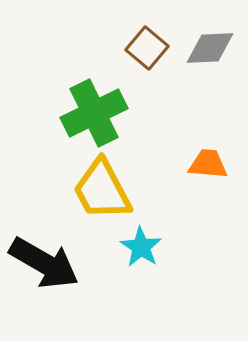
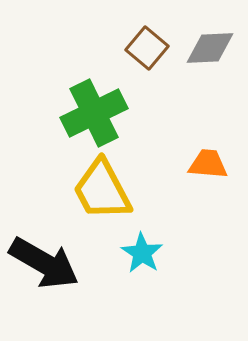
cyan star: moved 1 px right, 6 px down
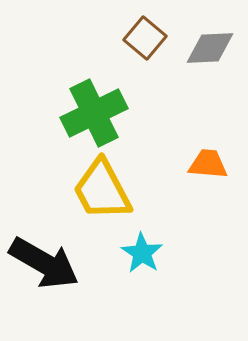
brown square: moved 2 px left, 10 px up
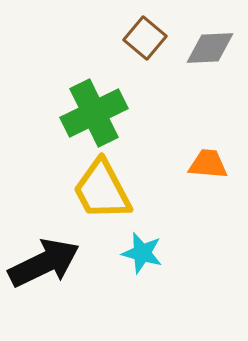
cyan star: rotated 18 degrees counterclockwise
black arrow: rotated 56 degrees counterclockwise
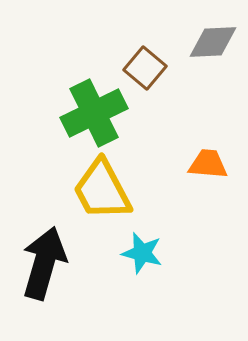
brown square: moved 30 px down
gray diamond: moved 3 px right, 6 px up
black arrow: rotated 48 degrees counterclockwise
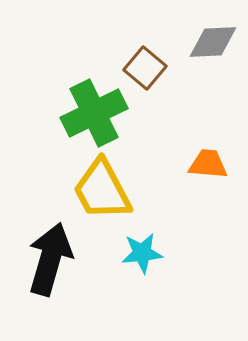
cyan star: rotated 21 degrees counterclockwise
black arrow: moved 6 px right, 4 px up
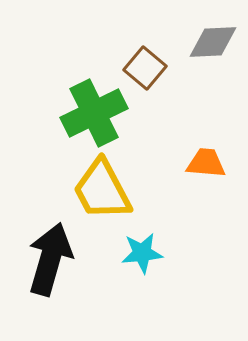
orange trapezoid: moved 2 px left, 1 px up
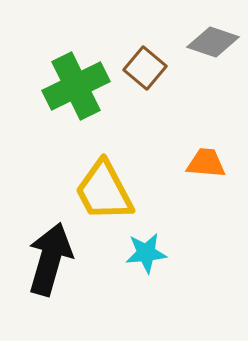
gray diamond: rotated 21 degrees clockwise
green cross: moved 18 px left, 27 px up
yellow trapezoid: moved 2 px right, 1 px down
cyan star: moved 4 px right
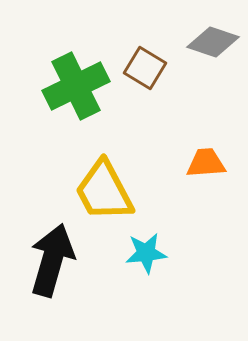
brown square: rotated 9 degrees counterclockwise
orange trapezoid: rotated 9 degrees counterclockwise
black arrow: moved 2 px right, 1 px down
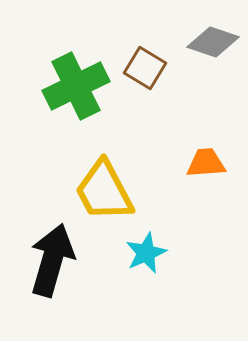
cyan star: rotated 18 degrees counterclockwise
